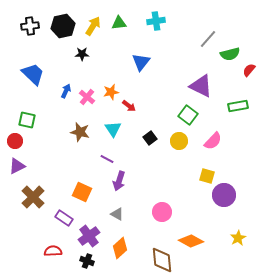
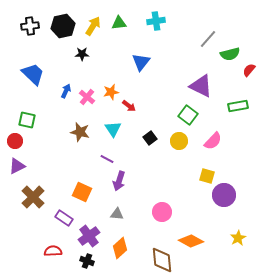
gray triangle at (117, 214): rotated 24 degrees counterclockwise
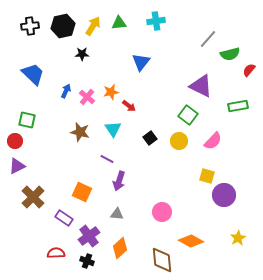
red semicircle at (53, 251): moved 3 px right, 2 px down
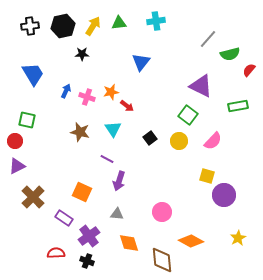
blue trapezoid at (33, 74): rotated 15 degrees clockwise
pink cross at (87, 97): rotated 21 degrees counterclockwise
red arrow at (129, 106): moved 2 px left
orange diamond at (120, 248): moved 9 px right, 5 px up; rotated 65 degrees counterclockwise
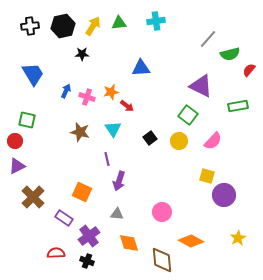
blue triangle at (141, 62): moved 6 px down; rotated 48 degrees clockwise
purple line at (107, 159): rotated 48 degrees clockwise
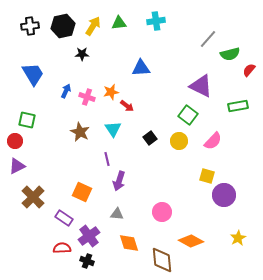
brown star at (80, 132): rotated 12 degrees clockwise
red semicircle at (56, 253): moved 6 px right, 5 px up
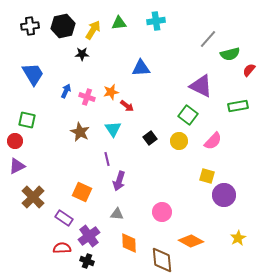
yellow arrow at (93, 26): moved 4 px down
orange diamond at (129, 243): rotated 15 degrees clockwise
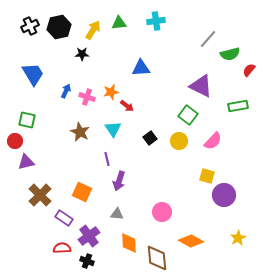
black cross at (30, 26): rotated 18 degrees counterclockwise
black hexagon at (63, 26): moved 4 px left, 1 px down
purple triangle at (17, 166): moved 9 px right, 4 px up; rotated 12 degrees clockwise
brown cross at (33, 197): moved 7 px right, 2 px up
brown diamond at (162, 260): moved 5 px left, 2 px up
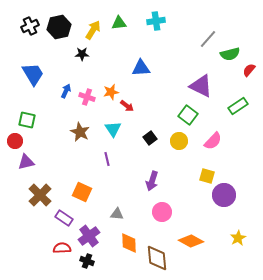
green rectangle at (238, 106): rotated 24 degrees counterclockwise
purple arrow at (119, 181): moved 33 px right
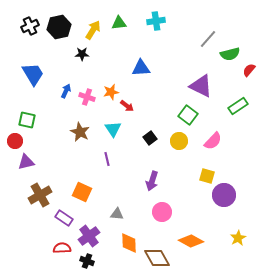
brown cross at (40, 195): rotated 15 degrees clockwise
brown diamond at (157, 258): rotated 24 degrees counterclockwise
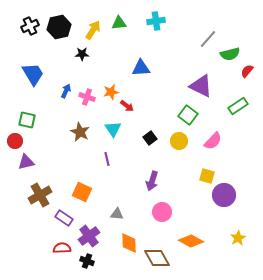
red semicircle at (249, 70): moved 2 px left, 1 px down
